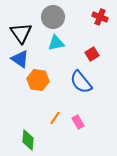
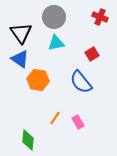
gray circle: moved 1 px right
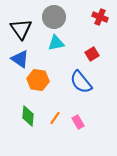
black triangle: moved 4 px up
green diamond: moved 24 px up
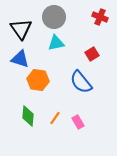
blue triangle: rotated 18 degrees counterclockwise
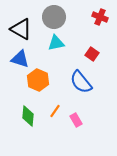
black triangle: rotated 25 degrees counterclockwise
red square: rotated 24 degrees counterclockwise
orange hexagon: rotated 15 degrees clockwise
orange line: moved 7 px up
pink rectangle: moved 2 px left, 2 px up
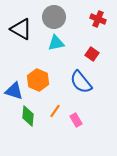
red cross: moved 2 px left, 2 px down
blue triangle: moved 6 px left, 32 px down
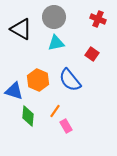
blue semicircle: moved 11 px left, 2 px up
pink rectangle: moved 10 px left, 6 px down
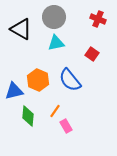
blue triangle: rotated 30 degrees counterclockwise
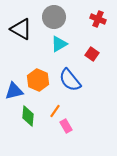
cyan triangle: moved 3 px right, 1 px down; rotated 18 degrees counterclockwise
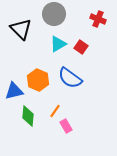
gray circle: moved 3 px up
black triangle: rotated 15 degrees clockwise
cyan triangle: moved 1 px left
red square: moved 11 px left, 7 px up
blue semicircle: moved 2 px up; rotated 15 degrees counterclockwise
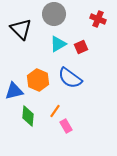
red square: rotated 32 degrees clockwise
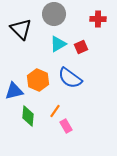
red cross: rotated 21 degrees counterclockwise
